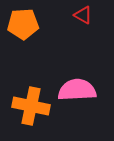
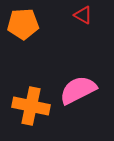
pink semicircle: moved 1 px right; rotated 24 degrees counterclockwise
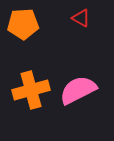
red triangle: moved 2 px left, 3 px down
orange cross: moved 16 px up; rotated 27 degrees counterclockwise
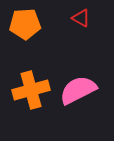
orange pentagon: moved 2 px right
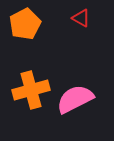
orange pentagon: rotated 24 degrees counterclockwise
pink semicircle: moved 3 px left, 9 px down
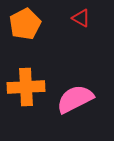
orange cross: moved 5 px left, 3 px up; rotated 12 degrees clockwise
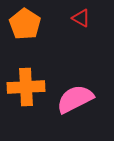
orange pentagon: rotated 12 degrees counterclockwise
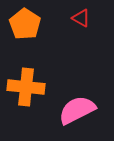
orange cross: rotated 9 degrees clockwise
pink semicircle: moved 2 px right, 11 px down
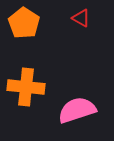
orange pentagon: moved 1 px left, 1 px up
pink semicircle: rotated 9 degrees clockwise
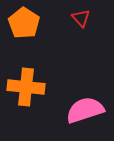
red triangle: rotated 18 degrees clockwise
pink semicircle: moved 8 px right
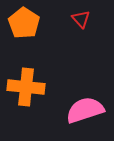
red triangle: moved 1 px down
